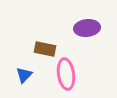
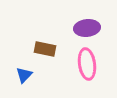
pink ellipse: moved 21 px right, 10 px up
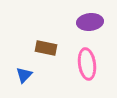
purple ellipse: moved 3 px right, 6 px up
brown rectangle: moved 1 px right, 1 px up
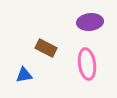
brown rectangle: rotated 15 degrees clockwise
blue triangle: rotated 36 degrees clockwise
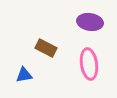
purple ellipse: rotated 15 degrees clockwise
pink ellipse: moved 2 px right
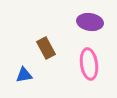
brown rectangle: rotated 35 degrees clockwise
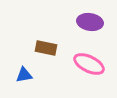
brown rectangle: rotated 50 degrees counterclockwise
pink ellipse: rotated 56 degrees counterclockwise
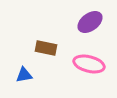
purple ellipse: rotated 45 degrees counterclockwise
pink ellipse: rotated 12 degrees counterclockwise
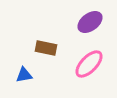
pink ellipse: rotated 60 degrees counterclockwise
